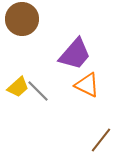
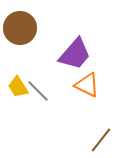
brown circle: moved 2 px left, 9 px down
yellow trapezoid: rotated 100 degrees clockwise
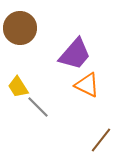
gray line: moved 16 px down
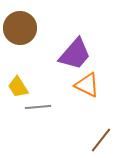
gray line: rotated 50 degrees counterclockwise
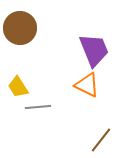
purple trapezoid: moved 19 px right, 4 px up; rotated 63 degrees counterclockwise
